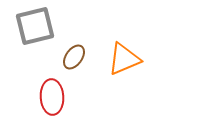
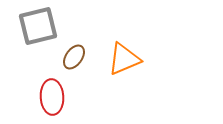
gray square: moved 3 px right
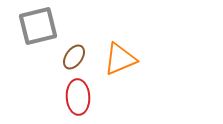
orange triangle: moved 4 px left
red ellipse: moved 26 px right
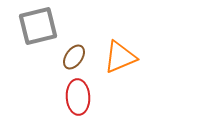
orange triangle: moved 2 px up
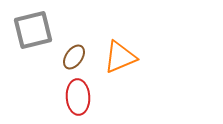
gray square: moved 5 px left, 4 px down
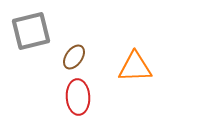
gray square: moved 2 px left, 1 px down
orange triangle: moved 15 px right, 10 px down; rotated 21 degrees clockwise
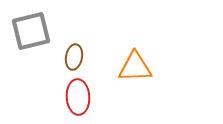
brown ellipse: rotated 25 degrees counterclockwise
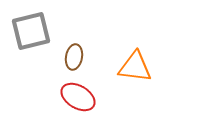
orange triangle: rotated 9 degrees clockwise
red ellipse: rotated 56 degrees counterclockwise
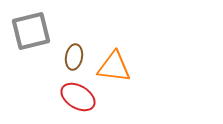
orange triangle: moved 21 px left
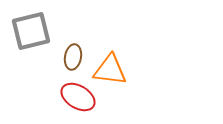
brown ellipse: moved 1 px left
orange triangle: moved 4 px left, 3 px down
